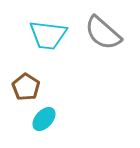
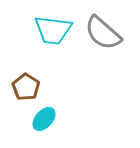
cyan trapezoid: moved 5 px right, 5 px up
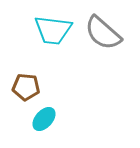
brown pentagon: rotated 28 degrees counterclockwise
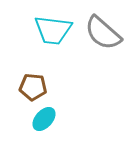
brown pentagon: moved 7 px right
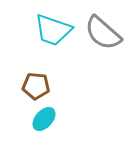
cyan trapezoid: rotated 12 degrees clockwise
brown pentagon: moved 3 px right, 1 px up
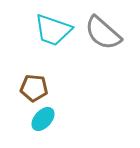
brown pentagon: moved 2 px left, 2 px down
cyan ellipse: moved 1 px left
